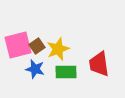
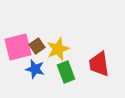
pink square: moved 2 px down
green rectangle: rotated 70 degrees clockwise
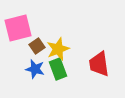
pink square: moved 19 px up
green rectangle: moved 8 px left, 3 px up
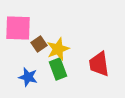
pink square: rotated 16 degrees clockwise
brown square: moved 2 px right, 2 px up
blue star: moved 7 px left, 8 px down
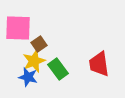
yellow star: moved 24 px left, 12 px down
green rectangle: rotated 15 degrees counterclockwise
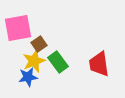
pink square: rotated 12 degrees counterclockwise
green rectangle: moved 7 px up
blue star: rotated 24 degrees counterclockwise
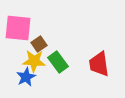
pink square: rotated 16 degrees clockwise
yellow star: rotated 25 degrees clockwise
blue star: moved 2 px left; rotated 18 degrees counterclockwise
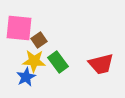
pink square: moved 1 px right
brown square: moved 4 px up
red trapezoid: moved 2 px right; rotated 96 degrees counterclockwise
